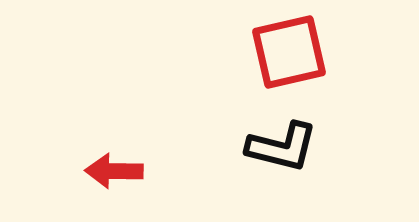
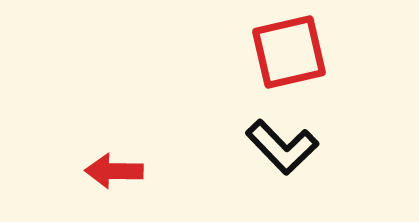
black L-shape: rotated 32 degrees clockwise
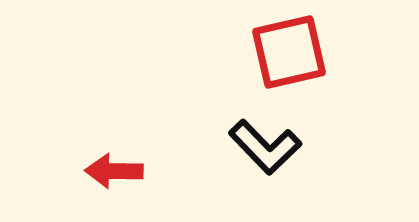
black L-shape: moved 17 px left
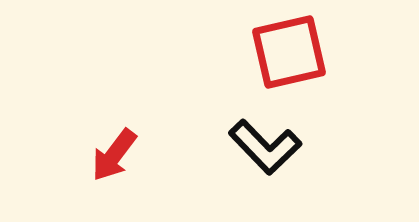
red arrow: moved 16 px up; rotated 54 degrees counterclockwise
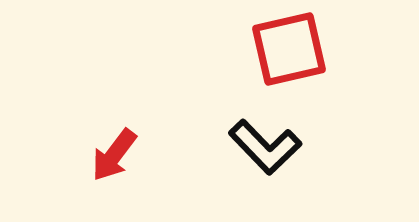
red square: moved 3 px up
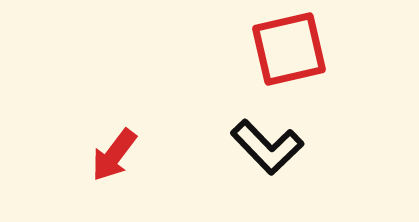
black L-shape: moved 2 px right
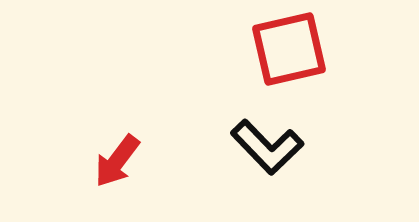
red arrow: moved 3 px right, 6 px down
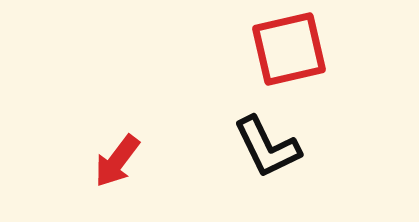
black L-shape: rotated 18 degrees clockwise
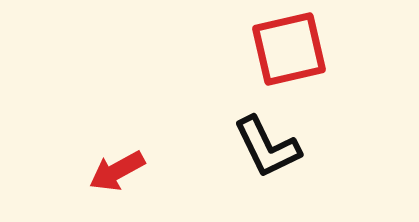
red arrow: moved 10 px down; rotated 24 degrees clockwise
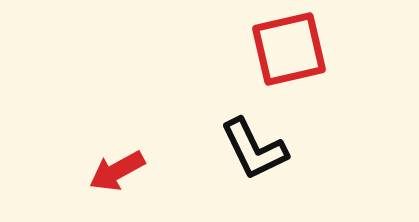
black L-shape: moved 13 px left, 2 px down
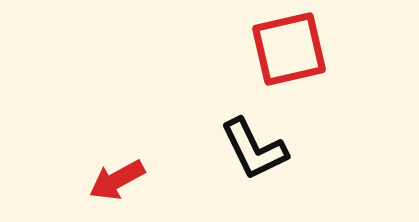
red arrow: moved 9 px down
